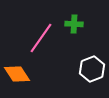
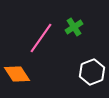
green cross: moved 3 px down; rotated 36 degrees counterclockwise
white hexagon: moved 3 px down
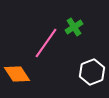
pink line: moved 5 px right, 5 px down
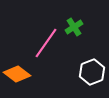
orange diamond: rotated 20 degrees counterclockwise
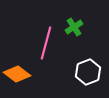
pink line: rotated 20 degrees counterclockwise
white hexagon: moved 4 px left
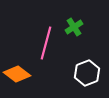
white hexagon: moved 1 px left, 1 px down
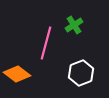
green cross: moved 2 px up
white hexagon: moved 6 px left
